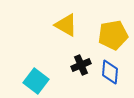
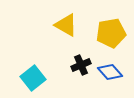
yellow pentagon: moved 2 px left, 2 px up
blue diamond: rotated 45 degrees counterclockwise
cyan square: moved 3 px left, 3 px up; rotated 15 degrees clockwise
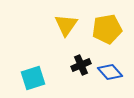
yellow triangle: rotated 35 degrees clockwise
yellow pentagon: moved 4 px left, 4 px up
cyan square: rotated 20 degrees clockwise
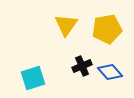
black cross: moved 1 px right, 1 px down
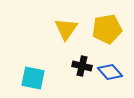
yellow triangle: moved 4 px down
black cross: rotated 36 degrees clockwise
cyan square: rotated 30 degrees clockwise
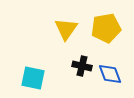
yellow pentagon: moved 1 px left, 1 px up
blue diamond: moved 2 px down; rotated 20 degrees clockwise
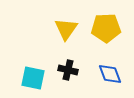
yellow pentagon: rotated 8 degrees clockwise
black cross: moved 14 px left, 4 px down
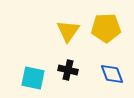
yellow triangle: moved 2 px right, 2 px down
blue diamond: moved 2 px right
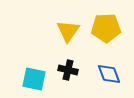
blue diamond: moved 3 px left
cyan square: moved 1 px right, 1 px down
